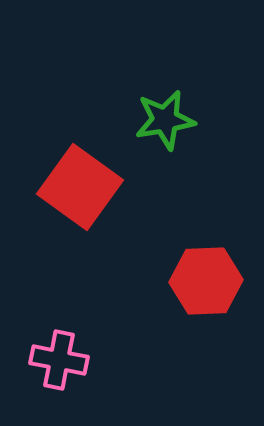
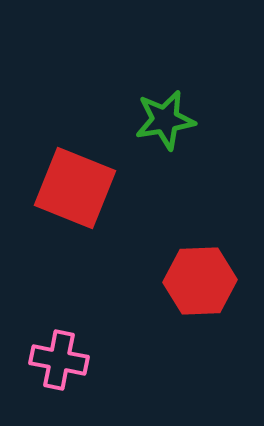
red square: moved 5 px left, 1 px down; rotated 14 degrees counterclockwise
red hexagon: moved 6 px left
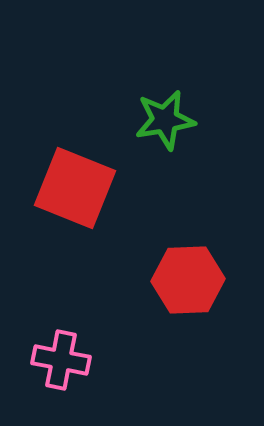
red hexagon: moved 12 px left, 1 px up
pink cross: moved 2 px right
